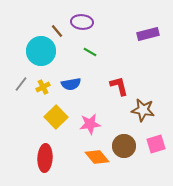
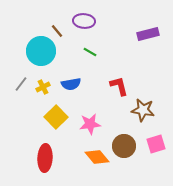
purple ellipse: moved 2 px right, 1 px up
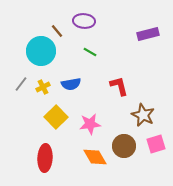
brown star: moved 5 px down; rotated 15 degrees clockwise
orange diamond: moved 2 px left; rotated 10 degrees clockwise
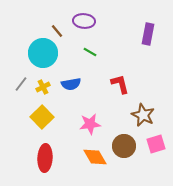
purple rectangle: rotated 65 degrees counterclockwise
cyan circle: moved 2 px right, 2 px down
red L-shape: moved 1 px right, 2 px up
yellow square: moved 14 px left
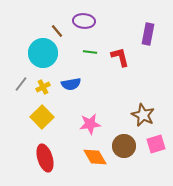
green line: rotated 24 degrees counterclockwise
red L-shape: moved 27 px up
red ellipse: rotated 20 degrees counterclockwise
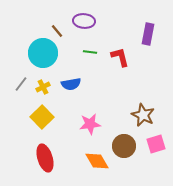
orange diamond: moved 2 px right, 4 px down
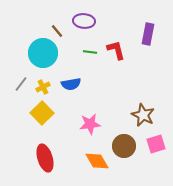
red L-shape: moved 4 px left, 7 px up
yellow square: moved 4 px up
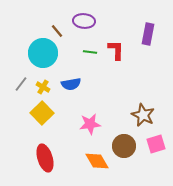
red L-shape: rotated 15 degrees clockwise
yellow cross: rotated 32 degrees counterclockwise
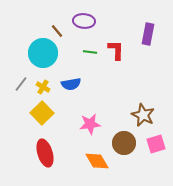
brown circle: moved 3 px up
red ellipse: moved 5 px up
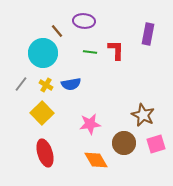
yellow cross: moved 3 px right, 2 px up
orange diamond: moved 1 px left, 1 px up
